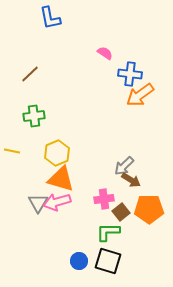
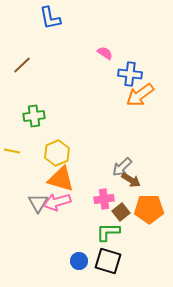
brown line: moved 8 px left, 9 px up
gray arrow: moved 2 px left, 1 px down
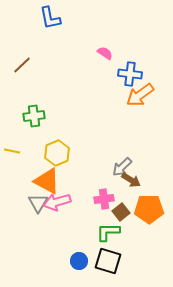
orange triangle: moved 14 px left, 2 px down; rotated 12 degrees clockwise
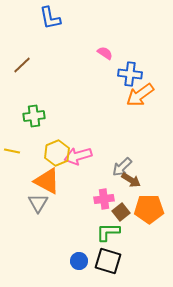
pink arrow: moved 21 px right, 46 px up
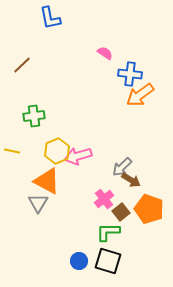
yellow hexagon: moved 2 px up
pink cross: rotated 30 degrees counterclockwise
orange pentagon: rotated 20 degrees clockwise
